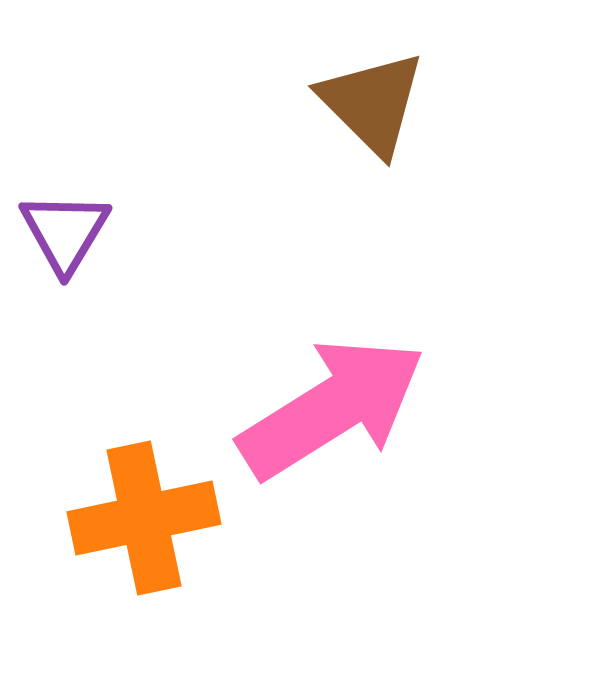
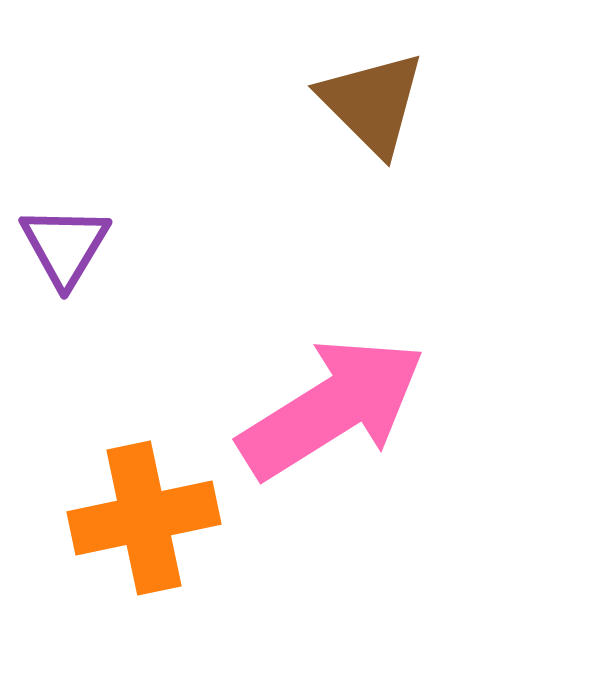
purple triangle: moved 14 px down
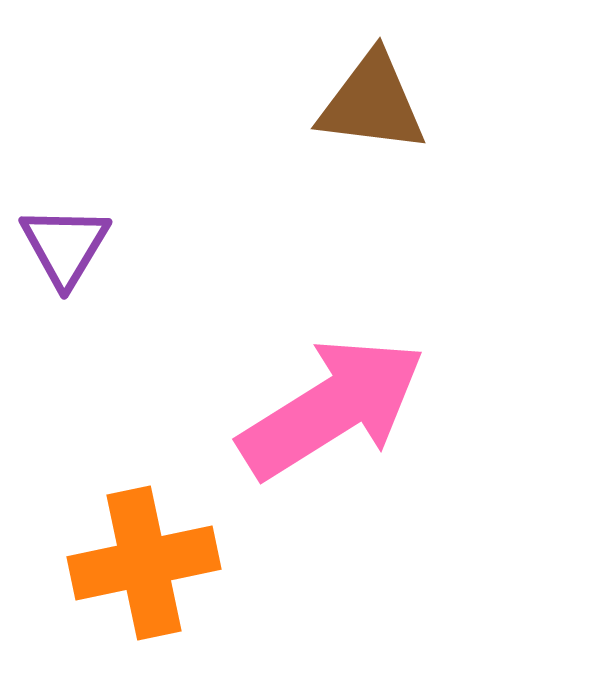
brown triangle: rotated 38 degrees counterclockwise
orange cross: moved 45 px down
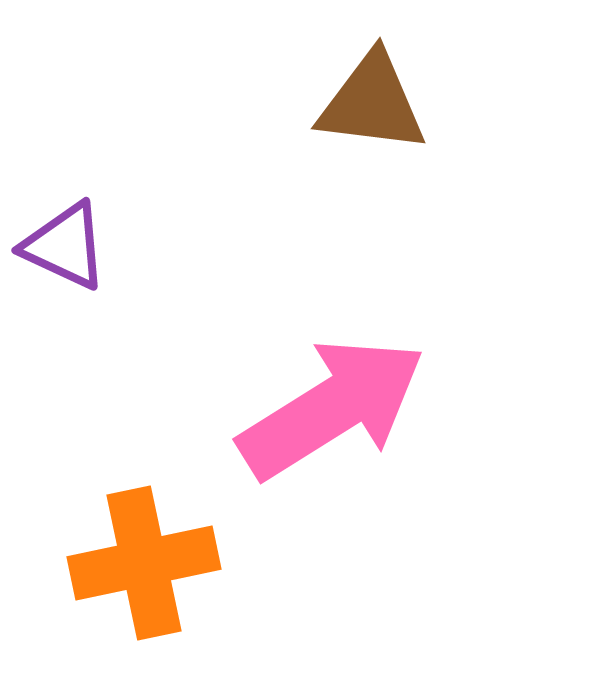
purple triangle: rotated 36 degrees counterclockwise
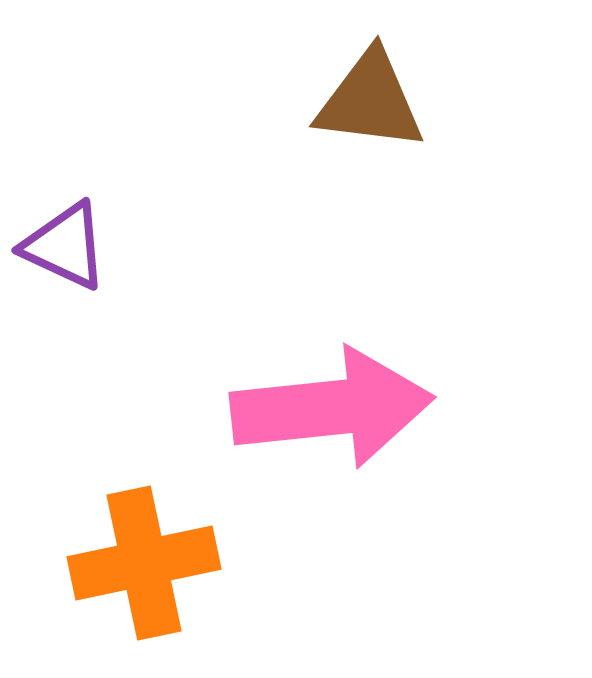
brown triangle: moved 2 px left, 2 px up
pink arrow: rotated 26 degrees clockwise
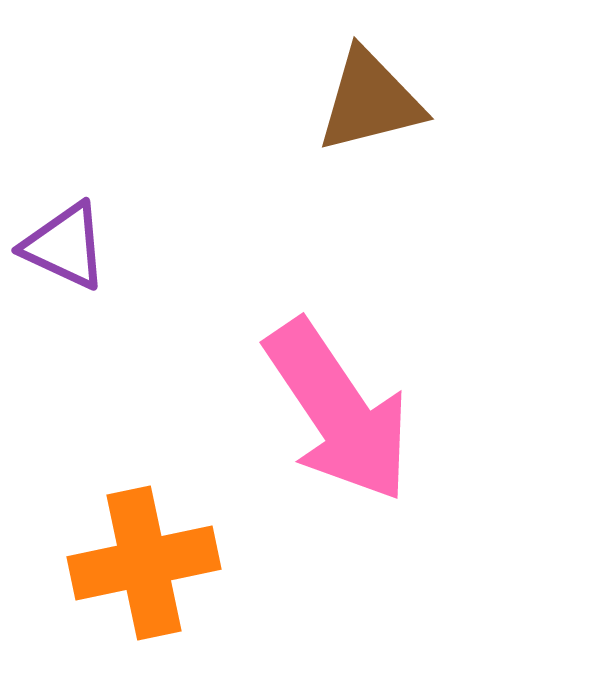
brown triangle: rotated 21 degrees counterclockwise
pink arrow: moved 6 px right, 3 px down; rotated 62 degrees clockwise
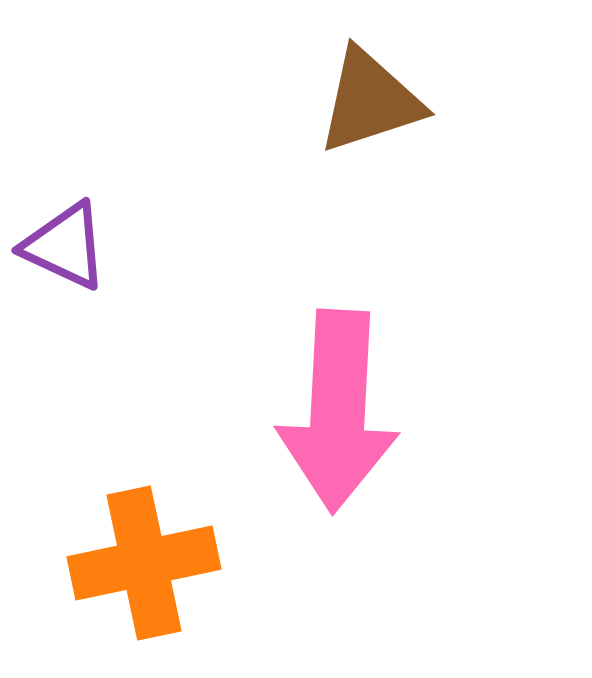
brown triangle: rotated 4 degrees counterclockwise
pink arrow: rotated 37 degrees clockwise
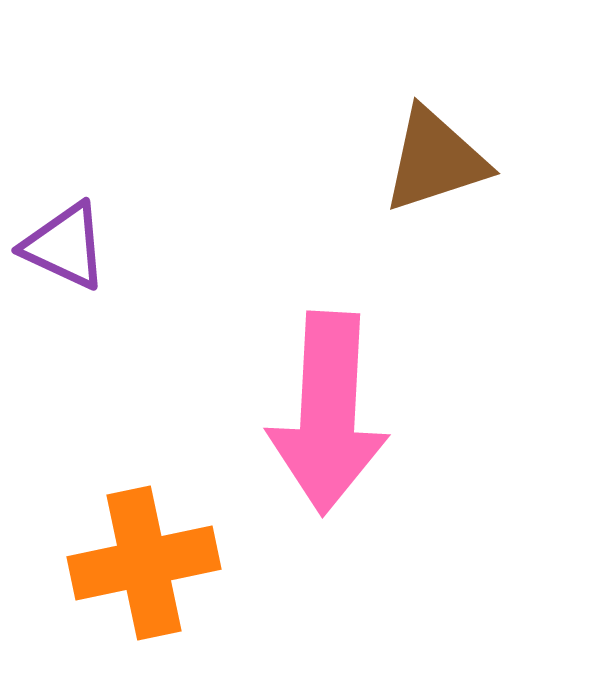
brown triangle: moved 65 px right, 59 px down
pink arrow: moved 10 px left, 2 px down
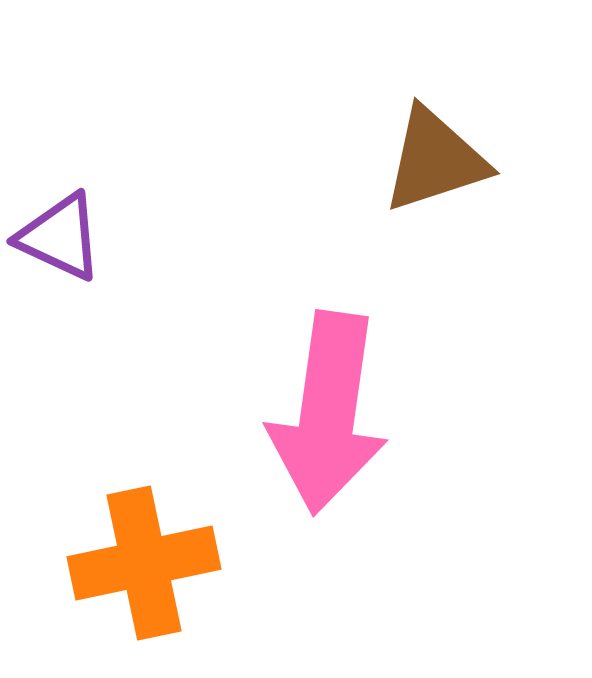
purple triangle: moved 5 px left, 9 px up
pink arrow: rotated 5 degrees clockwise
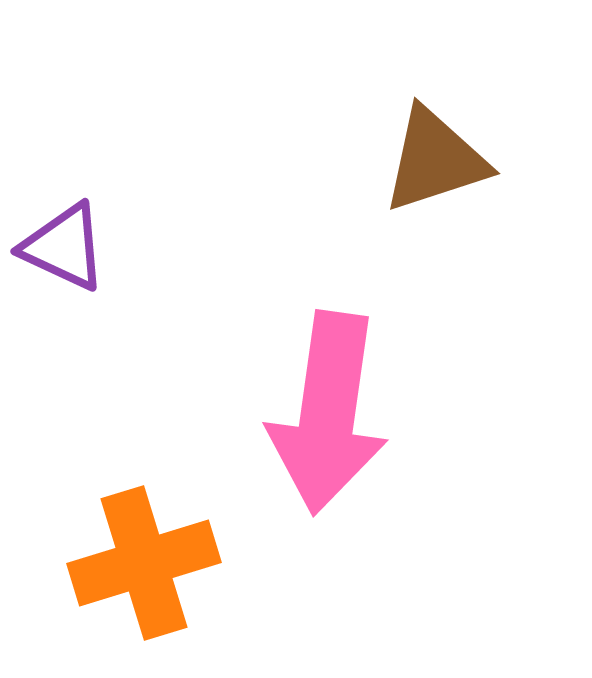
purple triangle: moved 4 px right, 10 px down
orange cross: rotated 5 degrees counterclockwise
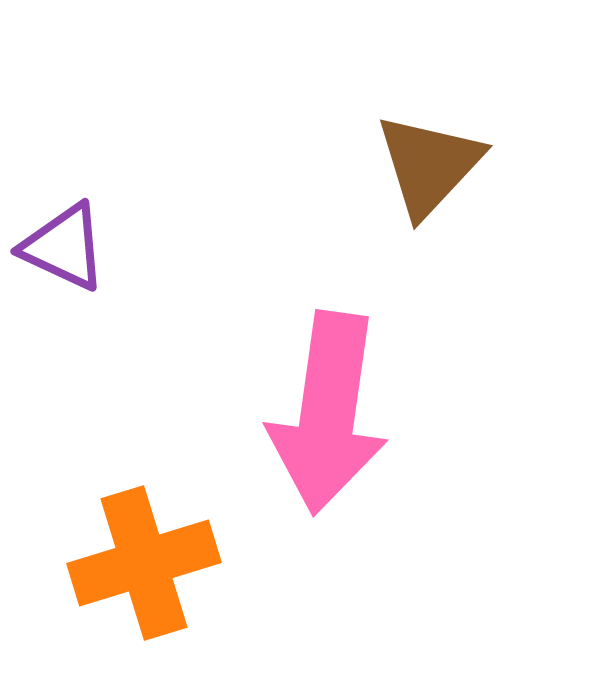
brown triangle: moved 6 px left, 5 px down; rotated 29 degrees counterclockwise
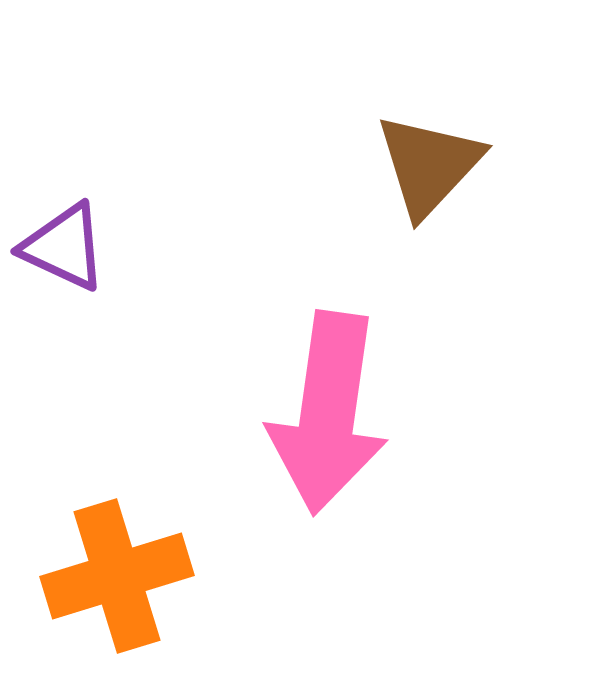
orange cross: moved 27 px left, 13 px down
